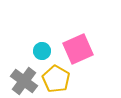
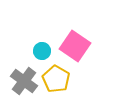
pink square: moved 3 px left, 3 px up; rotated 32 degrees counterclockwise
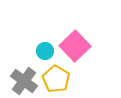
pink square: rotated 12 degrees clockwise
cyan circle: moved 3 px right
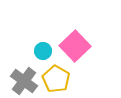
cyan circle: moved 2 px left
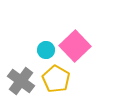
cyan circle: moved 3 px right, 1 px up
gray cross: moved 3 px left
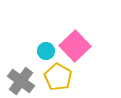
cyan circle: moved 1 px down
yellow pentagon: moved 2 px right, 2 px up
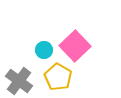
cyan circle: moved 2 px left, 1 px up
gray cross: moved 2 px left
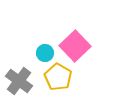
cyan circle: moved 1 px right, 3 px down
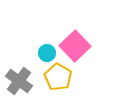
cyan circle: moved 2 px right
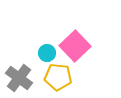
yellow pentagon: rotated 24 degrees counterclockwise
gray cross: moved 3 px up
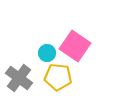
pink square: rotated 12 degrees counterclockwise
